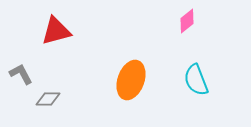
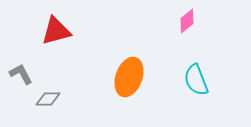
orange ellipse: moved 2 px left, 3 px up
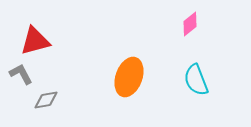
pink diamond: moved 3 px right, 3 px down
red triangle: moved 21 px left, 10 px down
gray diamond: moved 2 px left, 1 px down; rotated 10 degrees counterclockwise
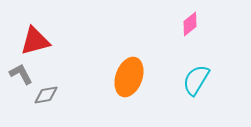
cyan semicircle: rotated 52 degrees clockwise
gray diamond: moved 5 px up
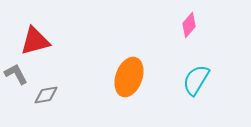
pink diamond: moved 1 px left, 1 px down; rotated 10 degrees counterclockwise
gray L-shape: moved 5 px left
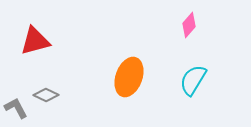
gray L-shape: moved 34 px down
cyan semicircle: moved 3 px left
gray diamond: rotated 35 degrees clockwise
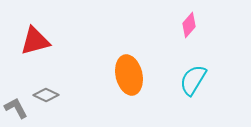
orange ellipse: moved 2 px up; rotated 33 degrees counterclockwise
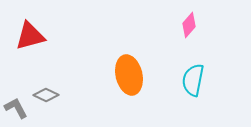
red triangle: moved 5 px left, 5 px up
cyan semicircle: rotated 20 degrees counterclockwise
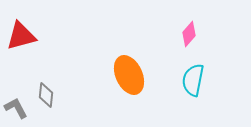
pink diamond: moved 9 px down
red triangle: moved 9 px left
orange ellipse: rotated 12 degrees counterclockwise
gray diamond: rotated 70 degrees clockwise
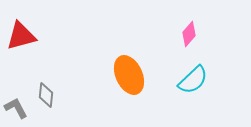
cyan semicircle: rotated 144 degrees counterclockwise
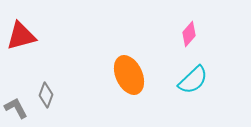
gray diamond: rotated 15 degrees clockwise
